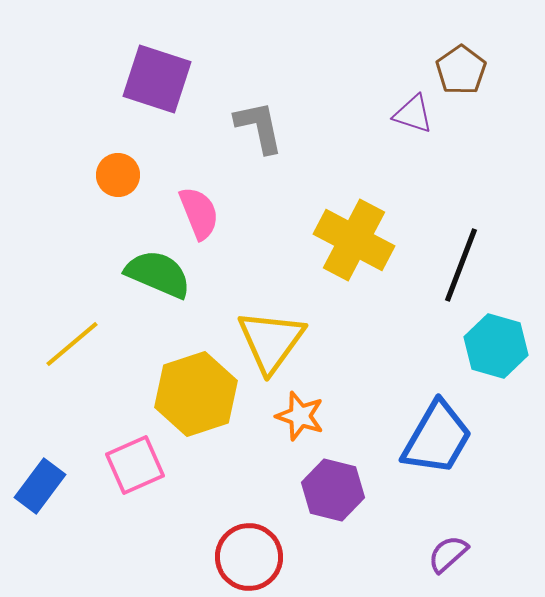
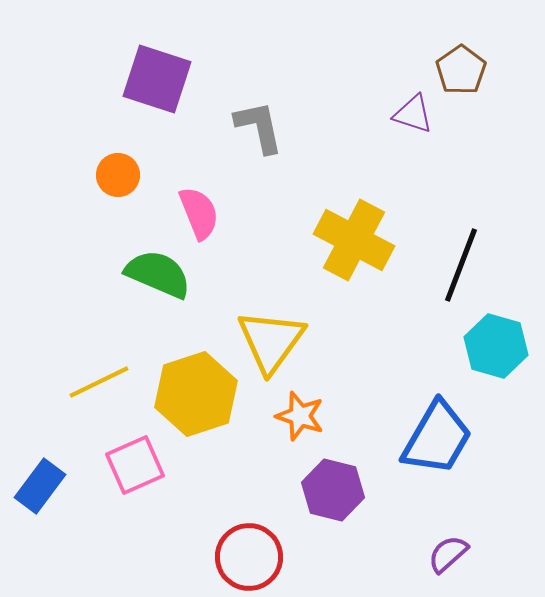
yellow line: moved 27 px right, 38 px down; rotated 14 degrees clockwise
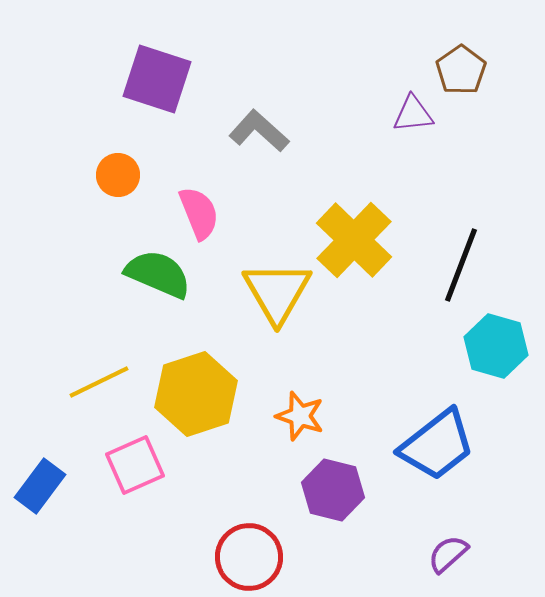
purple triangle: rotated 24 degrees counterclockwise
gray L-shape: moved 4 px down; rotated 36 degrees counterclockwise
yellow cross: rotated 16 degrees clockwise
yellow triangle: moved 6 px right, 49 px up; rotated 6 degrees counterclockwise
blue trapezoid: moved 7 px down; rotated 22 degrees clockwise
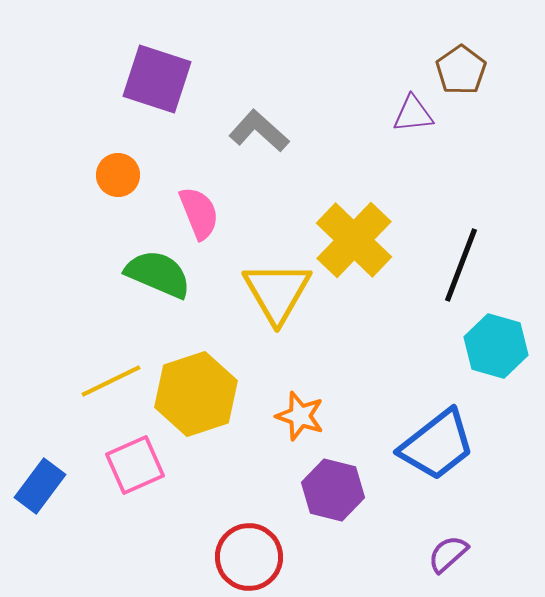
yellow line: moved 12 px right, 1 px up
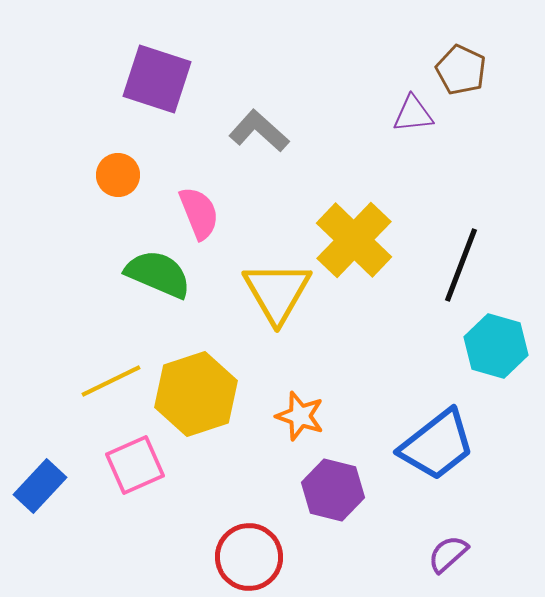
brown pentagon: rotated 12 degrees counterclockwise
blue rectangle: rotated 6 degrees clockwise
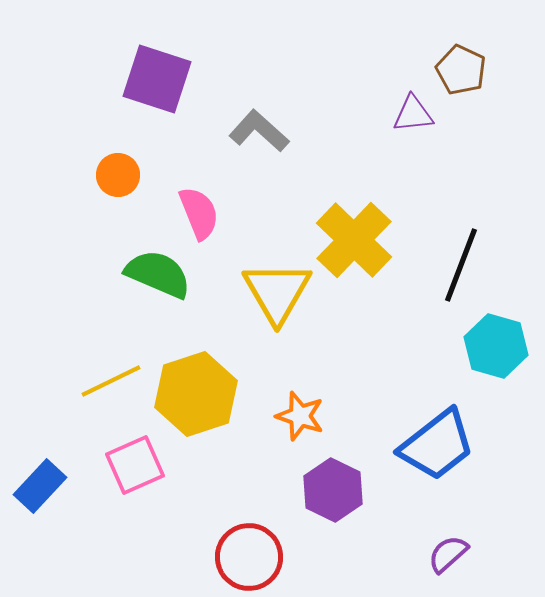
purple hexagon: rotated 12 degrees clockwise
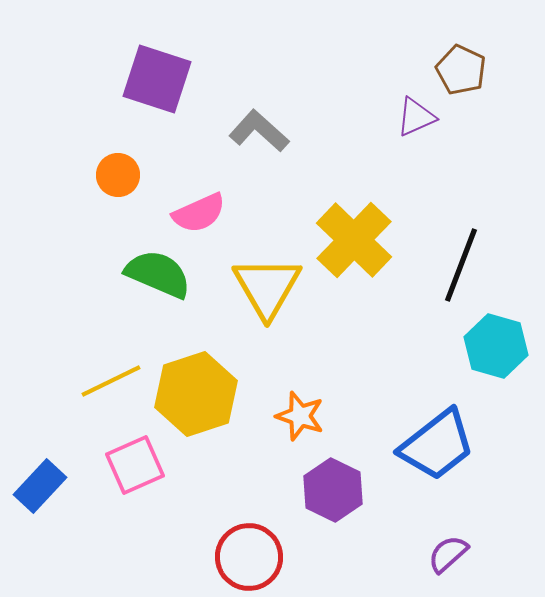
purple triangle: moved 3 px right, 3 px down; rotated 18 degrees counterclockwise
pink semicircle: rotated 88 degrees clockwise
yellow triangle: moved 10 px left, 5 px up
